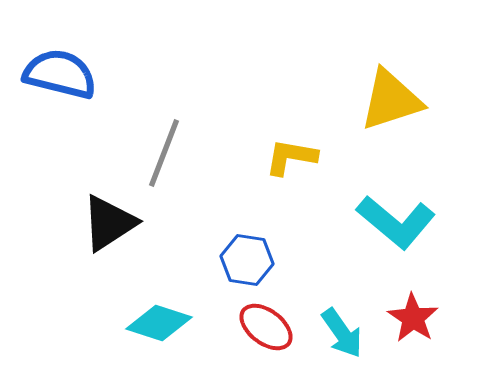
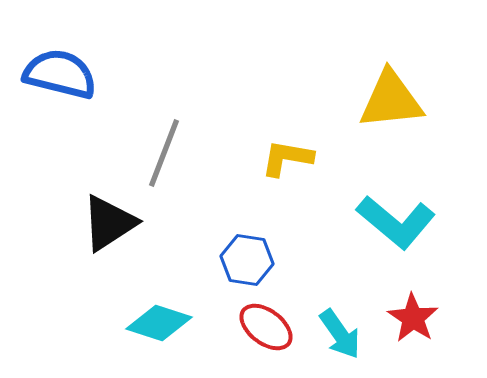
yellow triangle: rotated 12 degrees clockwise
yellow L-shape: moved 4 px left, 1 px down
cyan arrow: moved 2 px left, 1 px down
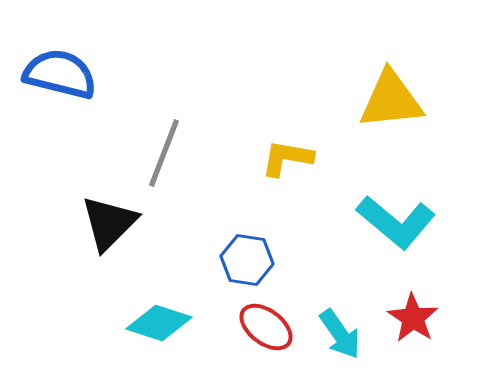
black triangle: rotated 12 degrees counterclockwise
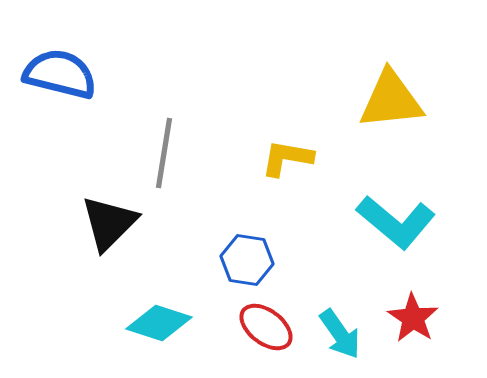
gray line: rotated 12 degrees counterclockwise
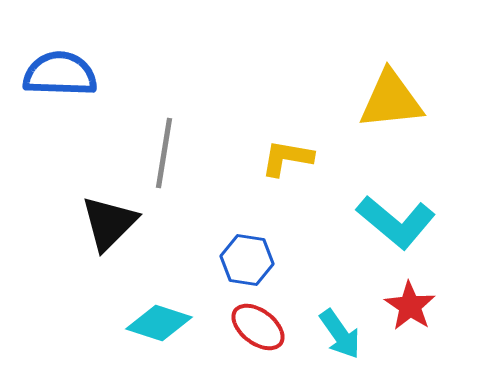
blue semicircle: rotated 12 degrees counterclockwise
red star: moved 3 px left, 12 px up
red ellipse: moved 8 px left
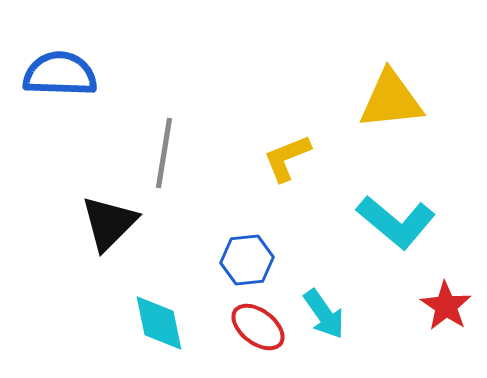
yellow L-shape: rotated 32 degrees counterclockwise
blue hexagon: rotated 15 degrees counterclockwise
red star: moved 36 px right
cyan diamond: rotated 60 degrees clockwise
cyan arrow: moved 16 px left, 20 px up
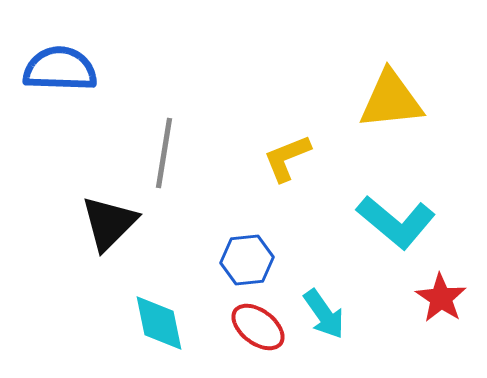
blue semicircle: moved 5 px up
red star: moved 5 px left, 8 px up
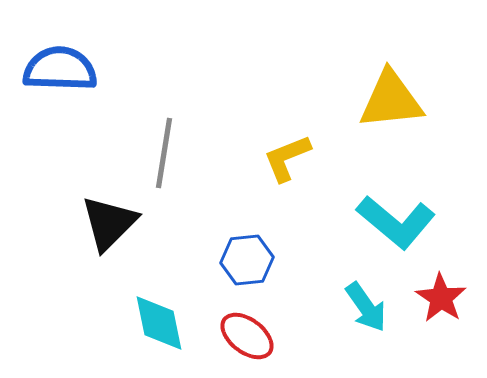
cyan arrow: moved 42 px right, 7 px up
red ellipse: moved 11 px left, 9 px down
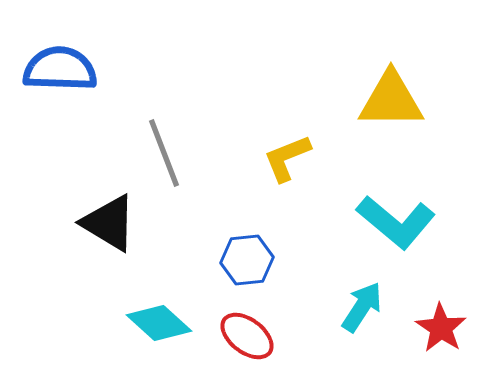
yellow triangle: rotated 6 degrees clockwise
gray line: rotated 30 degrees counterclockwise
black triangle: rotated 44 degrees counterclockwise
red star: moved 30 px down
cyan arrow: moved 4 px left; rotated 112 degrees counterclockwise
cyan diamond: rotated 36 degrees counterclockwise
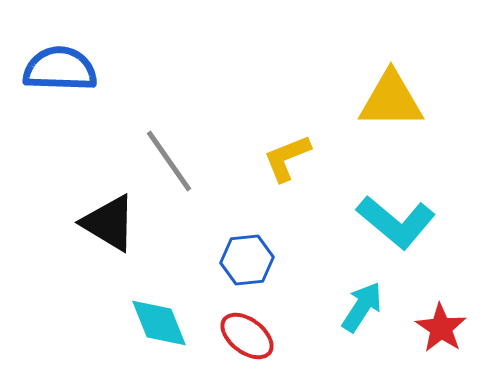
gray line: moved 5 px right, 8 px down; rotated 14 degrees counterclockwise
cyan diamond: rotated 26 degrees clockwise
